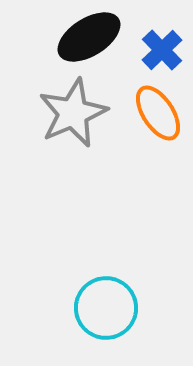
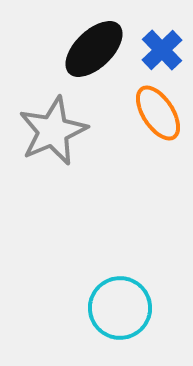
black ellipse: moved 5 px right, 12 px down; rotated 12 degrees counterclockwise
gray star: moved 20 px left, 18 px down
cyan circle: moved 14 px right
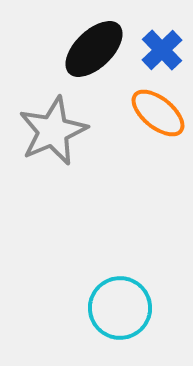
orange ellipse: rotated 18 degrees counterclockwise
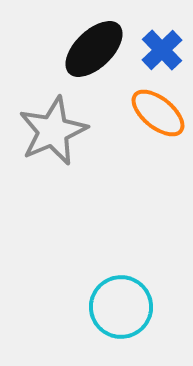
cyan circle: moved 1 px right, 1 px up
